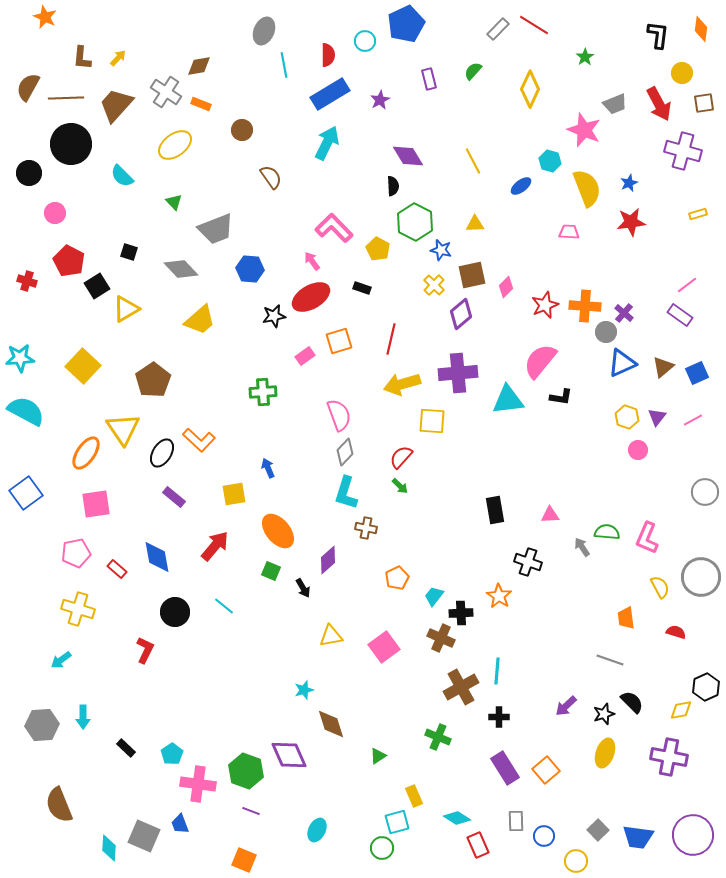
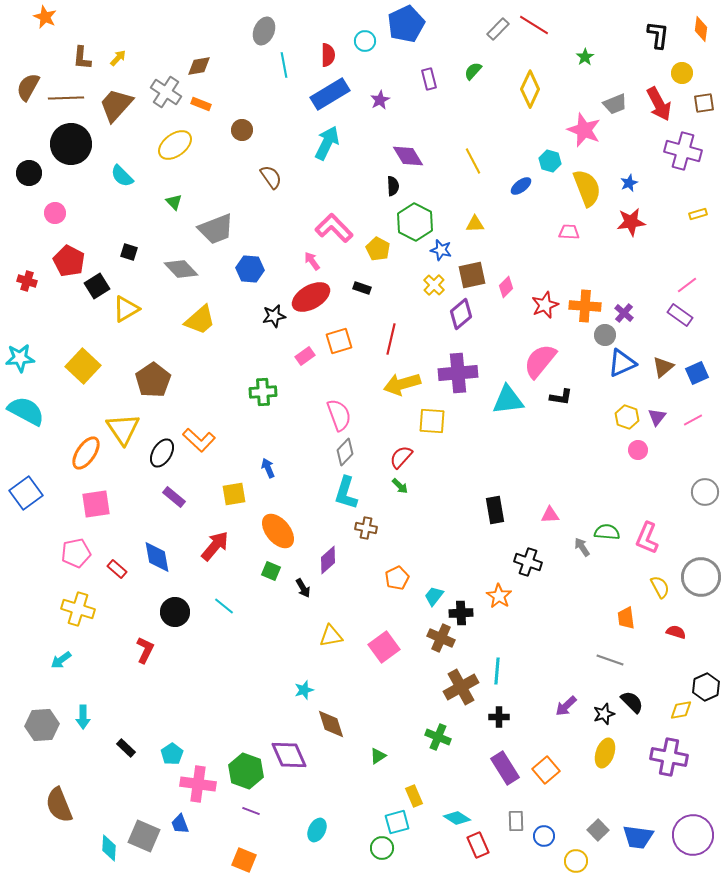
gray circle at (606, 332): moved 1 px left, 3 px down
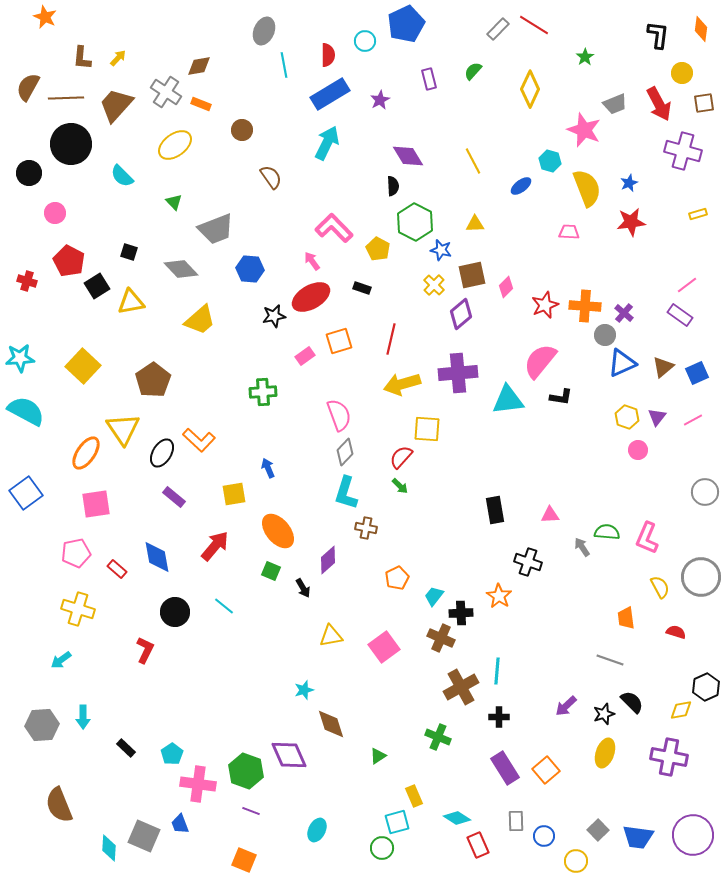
yellow triangle at (126, 309): moved 5 px right, 7 px up; rotated 20 degrees clockwise
yellow square at (432, 421): moved 5 px left, 8 px down
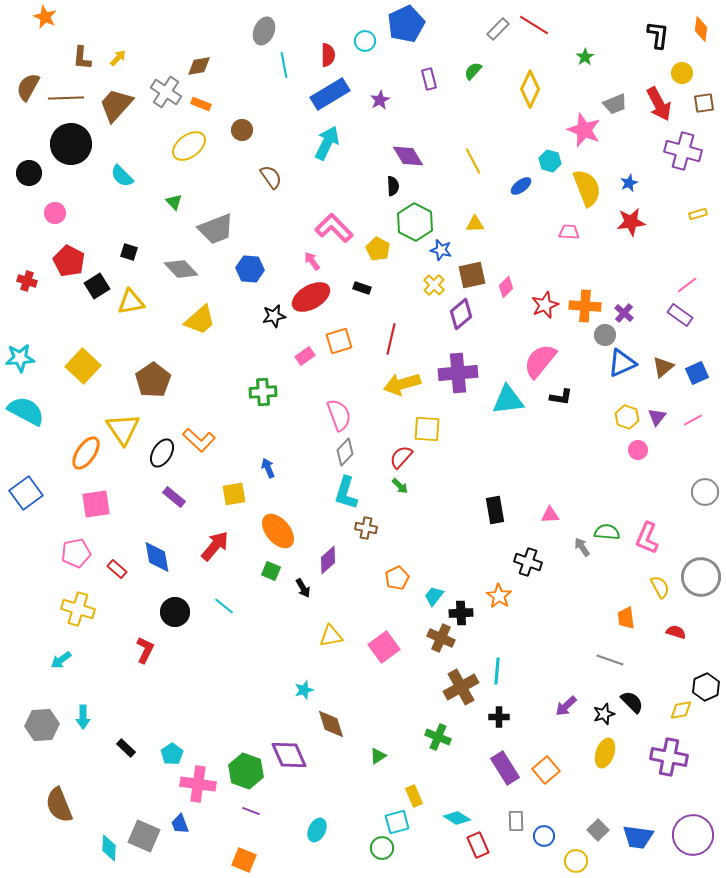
yellow ellipse at (175, 145): moved 14 px right, 1 px down
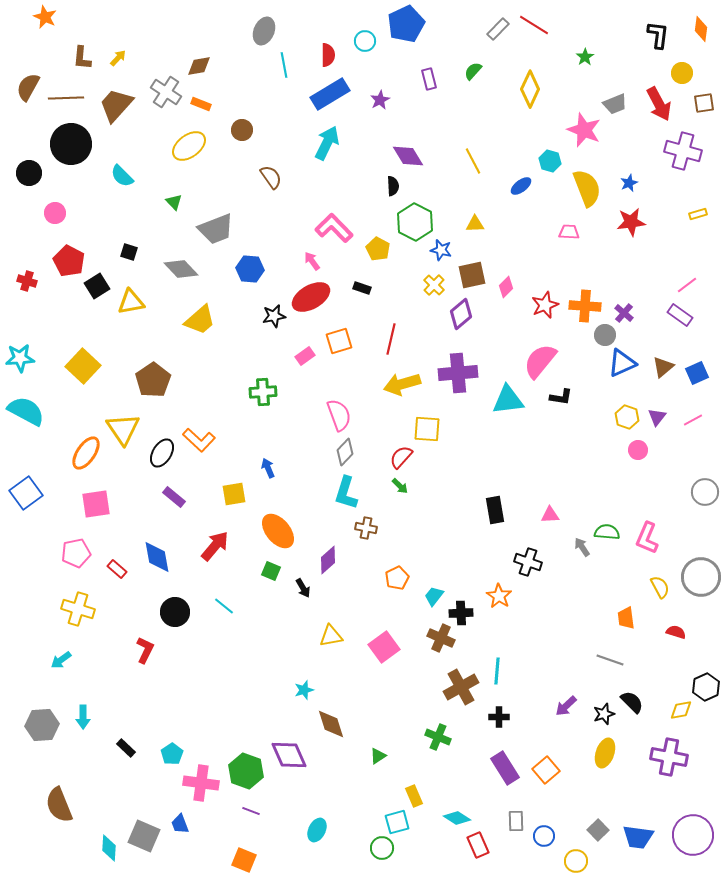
pink cross at (198, 784): moved 3 px right, 1 px up
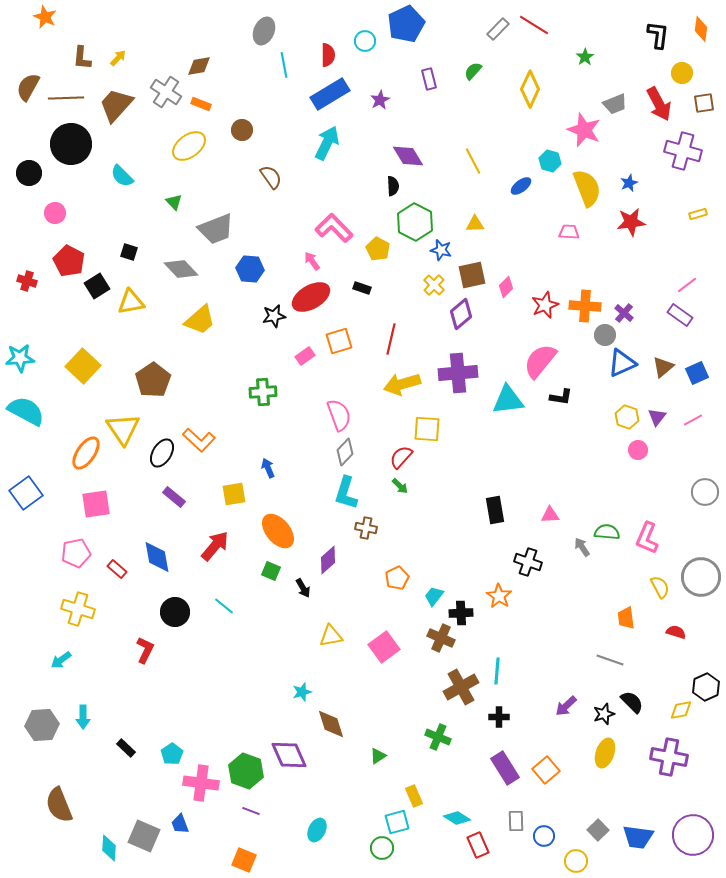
cyan star at (304, 690): moved 2 px left, 2 px down
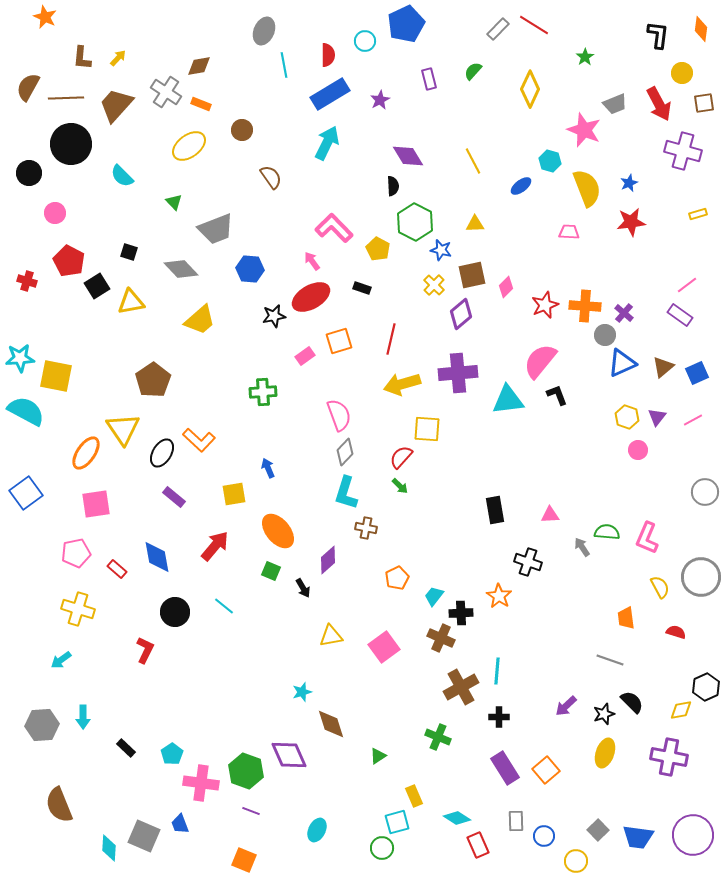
yellow square at (83, 366): moved 27 px left, 10 px down; rotated 32 degrees counterclockwise
black L-shape at (561, 397): moved 4 px left, 2 px up; rotated 120 degrees counterclockwise
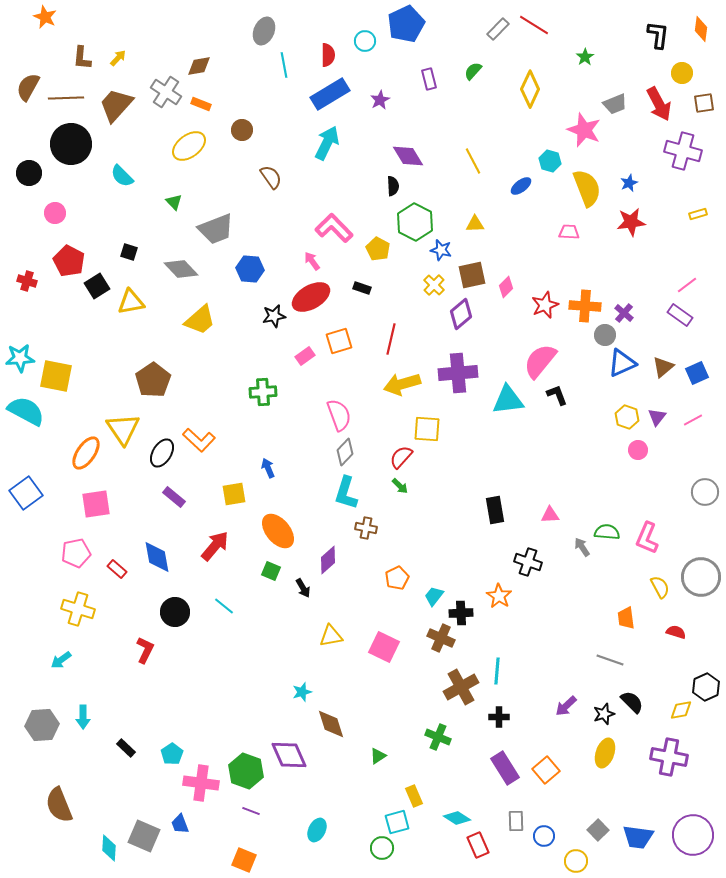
pink square at (384, 647): rotated 28 degrees counterclockwise
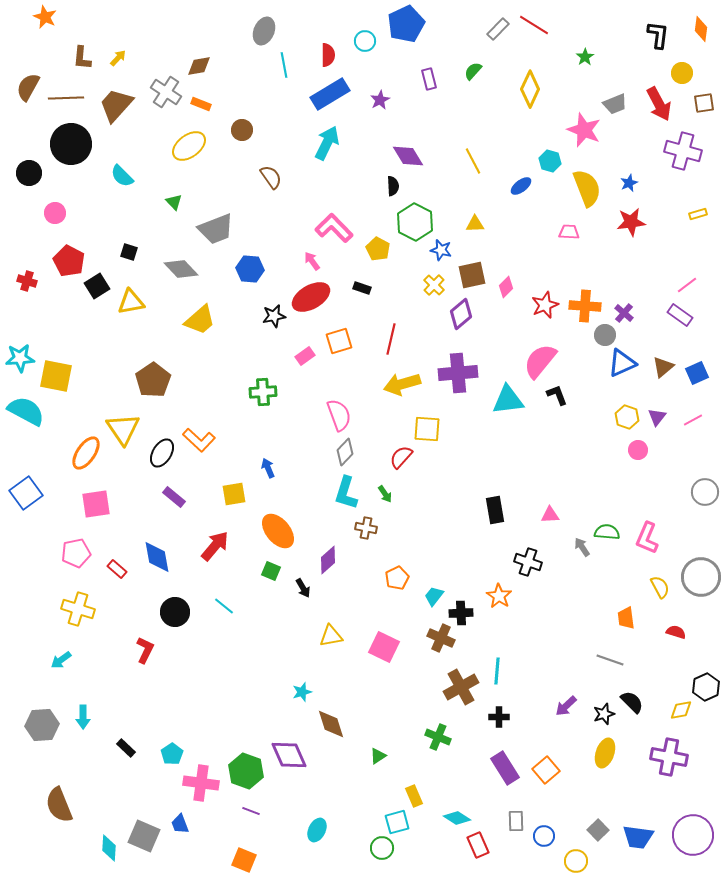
green arrow at (400, 486): moved 15 px left, 8 px down; rotated 12 degrees clockwise
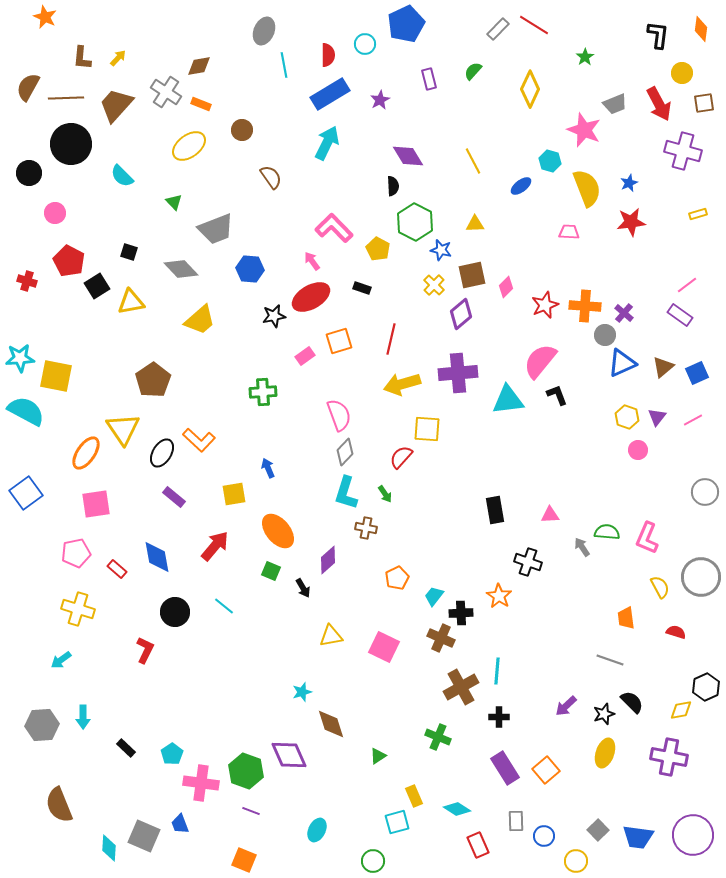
cyan circle at (365, 41): moved 3 px down
cyan diamond at (457, 818): moved 9 px up
green circle at (382, 848): moved 9 px left, 13 px down
